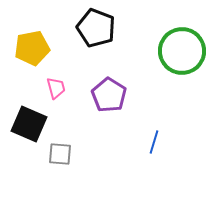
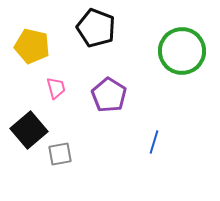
yellow pentagon: moved 2 px up; rotated 24 degrees clockwise
black square: moved 6 px down; rotated 27 degrees clockwise
gray square: rotated 15 degrees counterclockwise
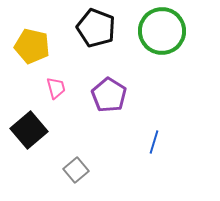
green circle: moved 20 px left, 20 px up
gray square: moved 16 px right, 16 px down; rotated 30 degrees counterclockwise
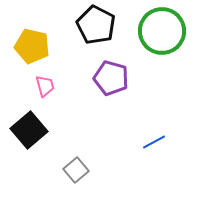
black pentagon: moved 3 px up; rotated 6 degrees clockwise
pink trapezoid: moved 11 px left, 2 px up
purple pentagon: moved 2 px right, 17 px up; rotated 16 degrees counterclockwise
blue line: rotated 45 degrees clockwise
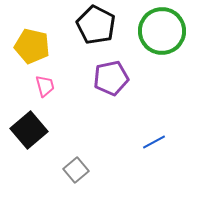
purple pentagon: rotated 28 degrees counterclockwise
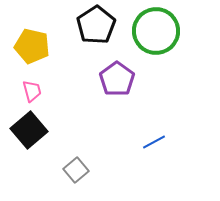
black pentagon: rotated 12 degrees clockwise
green circle: moved 6 px left
purple pentagon: moved 6 px right, 1 px down; rotated 24 degrees counterclockwise
pink trapezoid: moved 13 px left, 5 px down
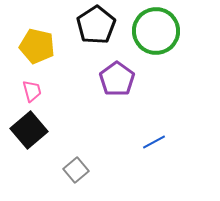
yellow pentagon: moved 5 px right
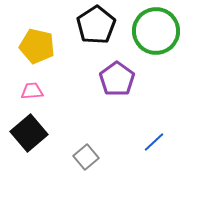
pink trapezoid: rotated 80 degrees counterclockwise
black square: moved 3 px down
blue line: rotated 15 degrees counterclockwise
gray square: moved 10 px right, 13 px up
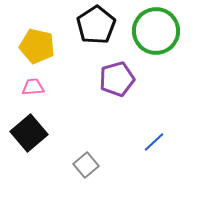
purple pentagon: rotated 20 degrees clockwise
pink trapezoid: moved 1 px right, 4 px up
gray square: moved 8 px down
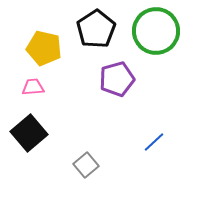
black pentagon: moved 4 px down
yellow pentagon: moved 7 px right, 2 px down
